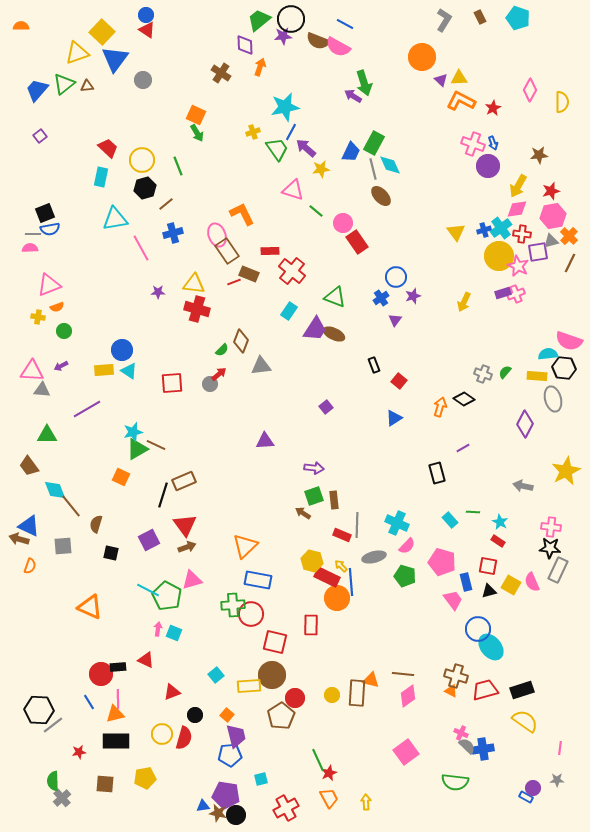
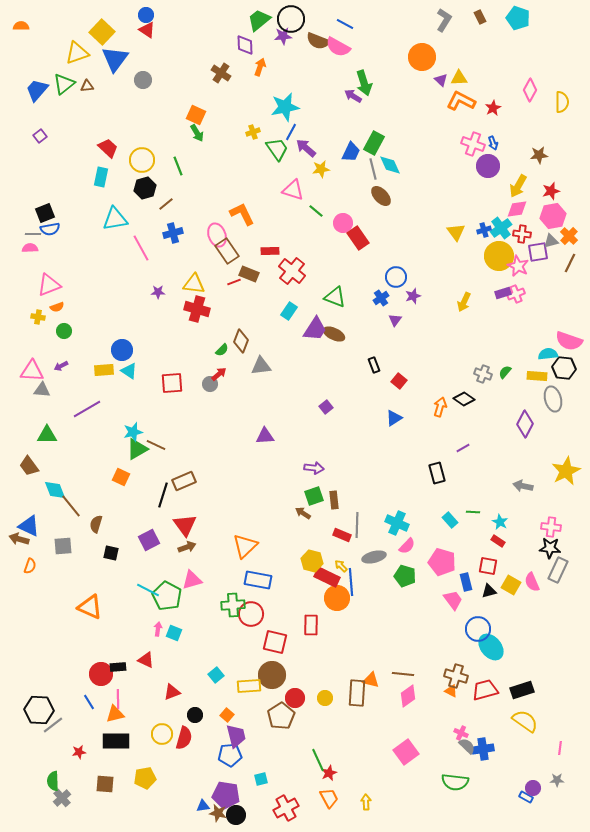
red rectangle at (357, 242): moved 1 px right, 4 px up
purple triangle at (265, 441): moved 5 px up
yellow circle at (332, 695): moved 7 px left, 3 px down
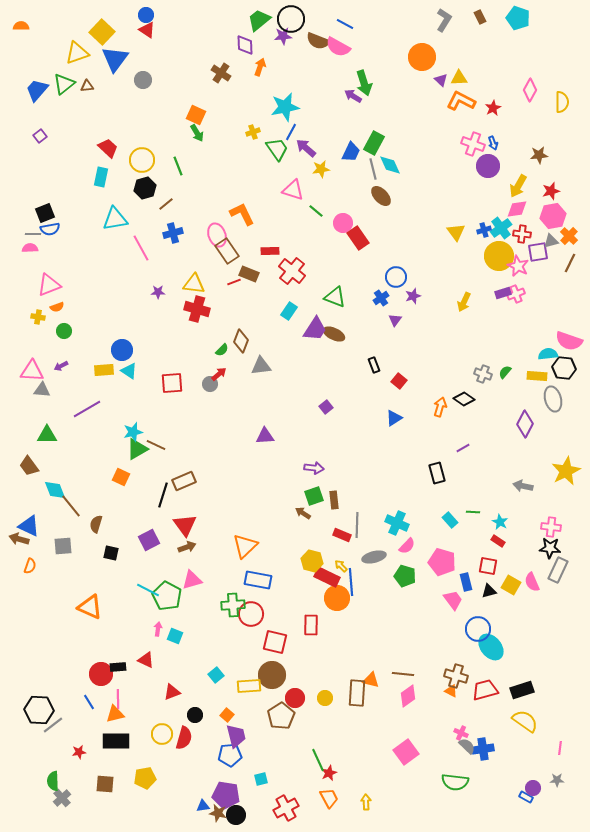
cyan square at (174, 633): moved 1 px right, 3 px down
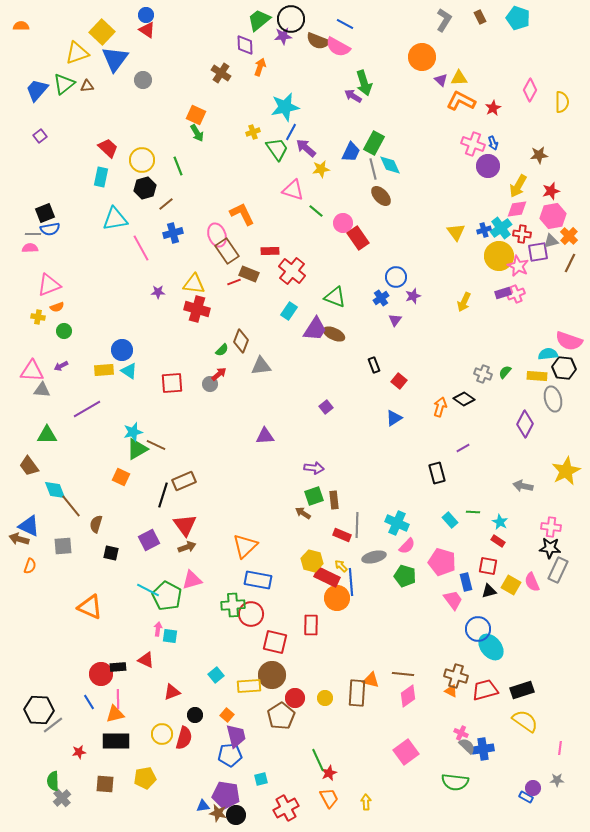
cyan square at (175, 636): moved 5 px left; rotated 14 degrees counterclockwise
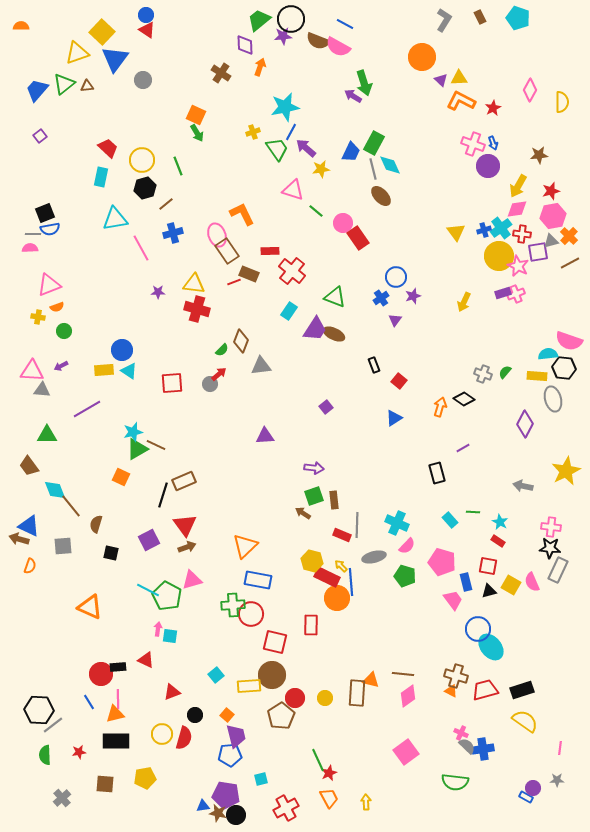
brown line at (570, 263): rotated 36 degrees clockwise
green semicircle at (53, 781): moved 8 px left, 26 px up
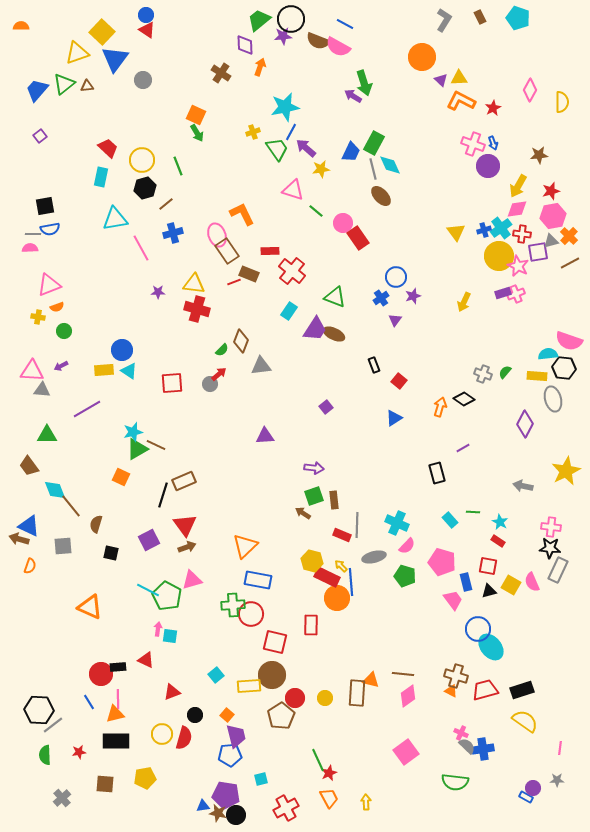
black square at (45, 213): moved 7 px up; rotated 12 degrees clockwise
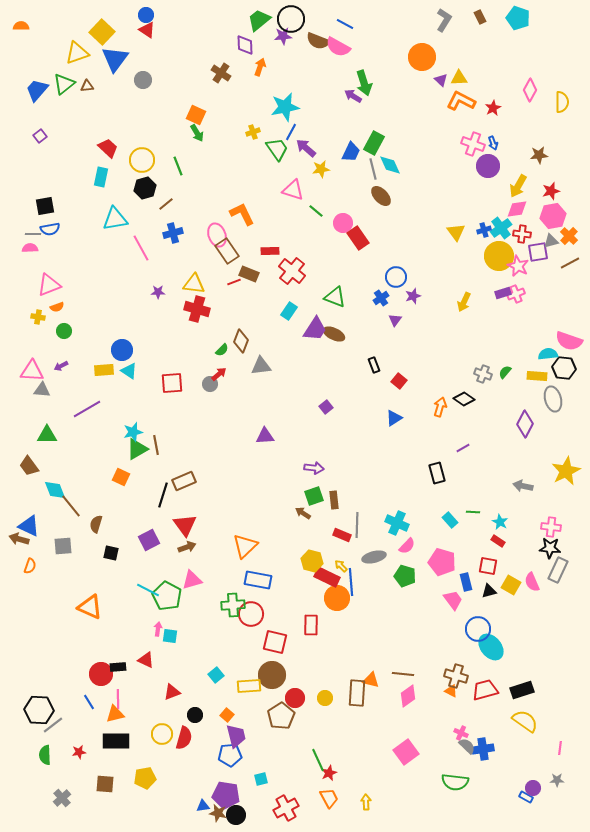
brown line at (156, 445): rotated 54 degrees clockwise
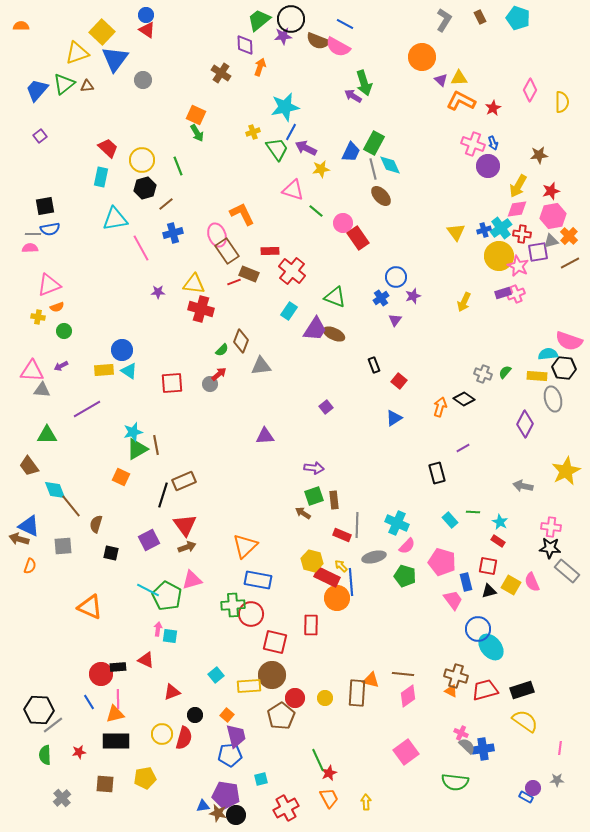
purple arrow at (306, 148): rotated 15 degrees counterclockwise
red cross at (197, 309): moved 4 px right
gray rectangle at (558, 570): moved 9 px right, 1 px down; rotated 75 degrees counterclockwise
